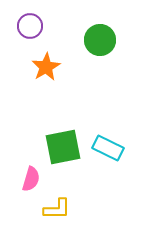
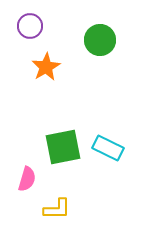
pink semicircle: moved 4 px left
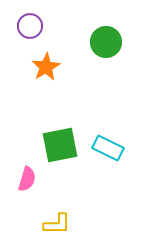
green circle: moved 6 px right, 2 px down
green square: moved 3 px left, 2 px up
yellow L-shape: moved 15 px down
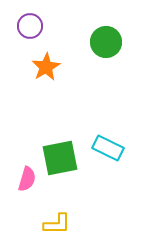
green square: moved 13 px down
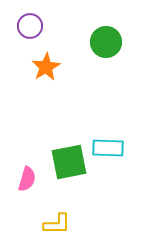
cyan rectangle: rotated 24 degrees counterclockwise
green square: moved 9 px right, 4 px down
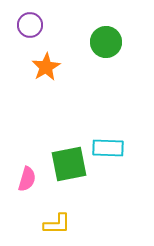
purple circle: moved 1 px up
green square: moved 2 px down
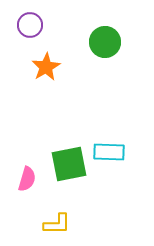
green circle: moved 1 px left
cyan rectangle: moved 1 px right, 4 px down
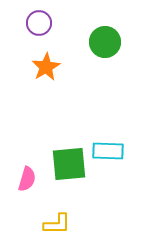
purple circle: moved 9 px right, 2 px up
cyan rectangle: moved 1 px left, 1 px up
green square: rotated 6 degrees clockwise
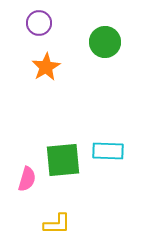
green square: moved 6 px left, 4 px up
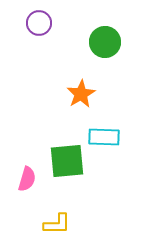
orange star: moved 35 px right, 27 px down
cyan rectangle: moved 4 px left, 14 px up
green square: moved 4 px right, 1 px down
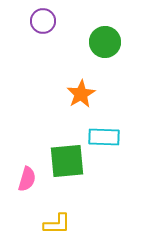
purple circle: moved 4 px right, 2 px up
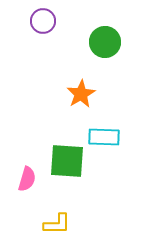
green square: rotated 9 degrees clockwise
